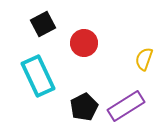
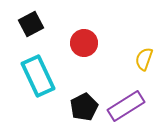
black square: moved 12 px left
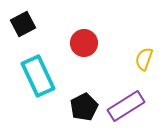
black square: moved 8 px left
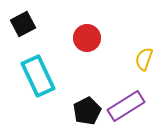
red circle: moved 3 px right, 5 px up
black pentagon: moved 3 px right, 4 px down
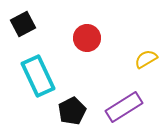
yellow semicircle: moved 2 px right; rotated 40 degrees clockwise
purple rectangle: moved 2 px left, 1 px down
black pentagon: moved 15 px left
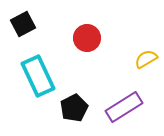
black pentagon: moved 2 px right, 3 px up
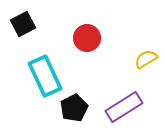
cyan rectangle: moved 7 px right
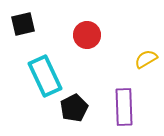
black square: rotated 15 degrees clockwise
red circle: moved 3 px up
purple rectangle: rotated 60 degrees counterclockwise
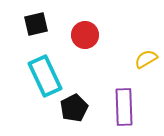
black square: moved 13 px right
red circle: moved 2 px left
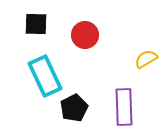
black square: rotated 15 degrees clockwise
